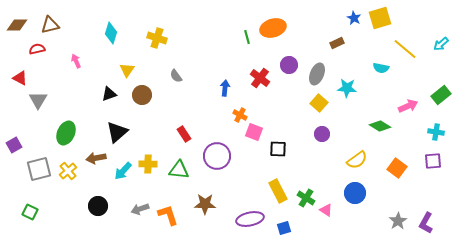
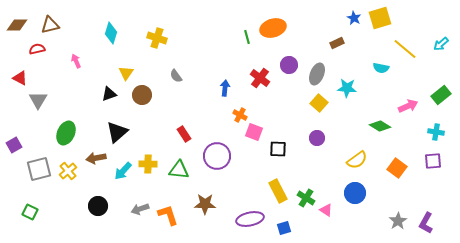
yellow triangle at (127, 70): moved 1 px left, 3 px down
purple circle at (322, 134): moved 5 px left, 4 px down
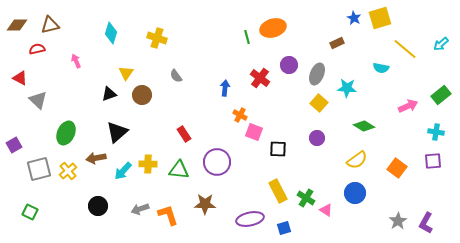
gray triangle at (38, 100): rotated 18 degrees counterclockwise
green diamond at (380, 126): moved 16 px left
purple circle at (217, 156): moved 6 px down
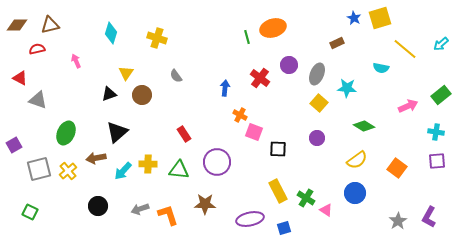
gray triangle at (38, 100): rotated 24 degrees counterclockwise
purple square at (433, 161): moved 4 px right
purple L-shape at (426, 223): moved 3 px right, 6 px up
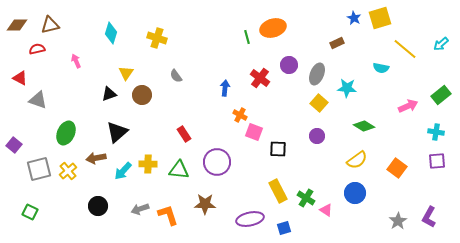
purple circle at (317, 138): moved 2 px up
purple square at (14, 145): rotated 21 degrees counterclockwise
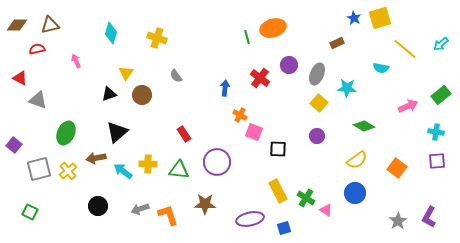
cyan arrow at (123, 171): rotated 84 degrees clockwise
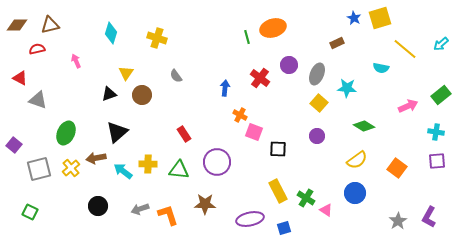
yellow cross at (68, 171): moved 3 px right, 3 px up
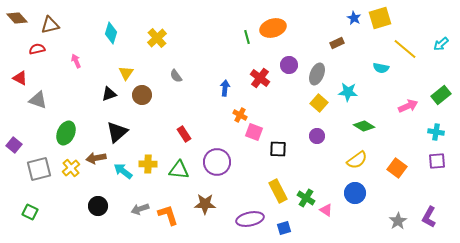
brown diamond at (17, 25): moved 7 px up; rotated 50 degrees clockwise
yellow cross at (157, 38): rotated 30 degrees clockwise
cyan star at (347, 88): moved 1 px right, 4 px down
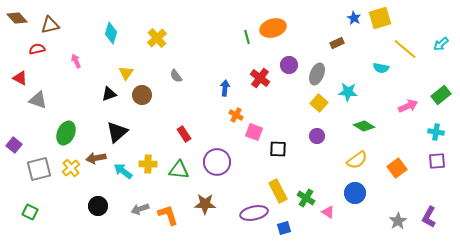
orange cross at (240, 115): moved 4 px left
orange square at (397, 168): rotated 18 degrees clockwise
pink triangle at (326, 210): moved 2 px right, 2 px down
purple ellipse at (250, 219): moved 4 px right, 6 px up
